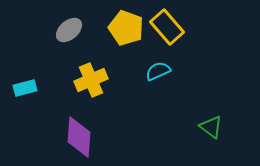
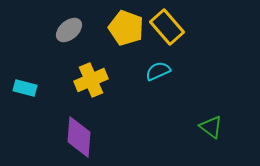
cyan rectangle: rotated 30 degrees clockwise
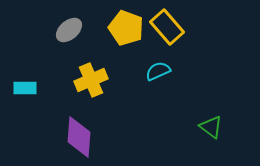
cyan rectangle: rotated 15 degrees counterclockwise
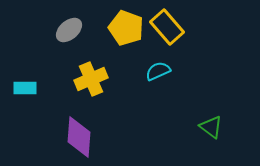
yellow cross: moved 1 px up
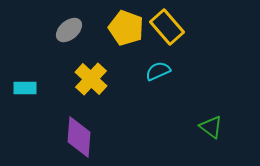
yellow cross: rotated 24 degrees counterclockwise
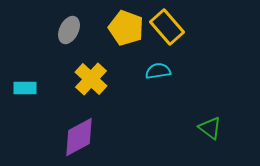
gray ellipse: rotated 24 degrees counterclockwise
cyan semicircle: rotated 15 degrees clockwise
green triangle: moved 1 px left, 1 px down
purple diamond: rotated 57 degrees clockwise
